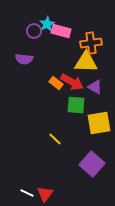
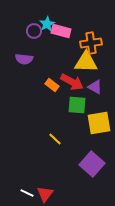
orange rectangle: moved 4 px left, 2 px down
green square: moved 1 px right
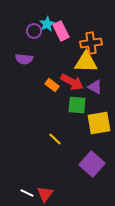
pink rectangle: rotated 48 degrees clockwise
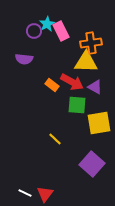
white line: moved 2 px left
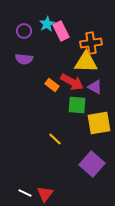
purple circle: moved 10 px left
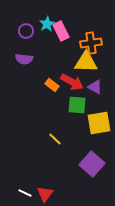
purple circle: moved 2 px right
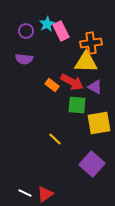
red triangle: rotated 18 degrees clockwise
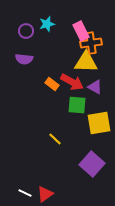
cyan star: rotated 14 degrees clockwise
pink rectangle: moved 20 px right
orange rectangle: moved 1 px up
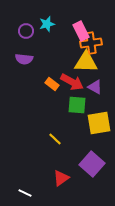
red triangle: moved 16 px right, 16 px up
